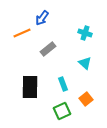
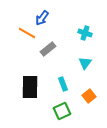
orange line: moved 5 px right; rotated 54 degrees clockwise
cyan triangle: rotated 24 degrees clockwise
orange square: moved 3 px right, 3 px up
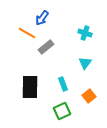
gray rectangle: moved 2 px left, 2 px up
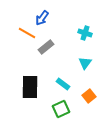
cyan rectangle: rotated 32 degrees counterclockwise
green square: moved 1 px left, 2 px up
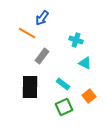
cyan cross: moved 9 px left, 7 px down
gray rectangle: moved 4 px left, 9 px down; rotated 14 degrees counterclockwise
cyan triangle: rotated 40 degrees counterclockwise
green square: moved 3 px right, 2 px up
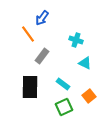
orange line: moved 1 px right, 1 px down; rotated 24 degrees clockwise
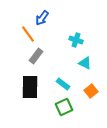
gray rectangle: moved 6 px left
orange square: moved 2 px right, 5 px up
